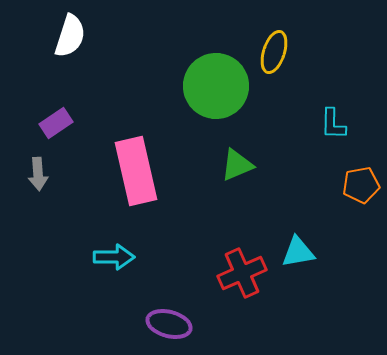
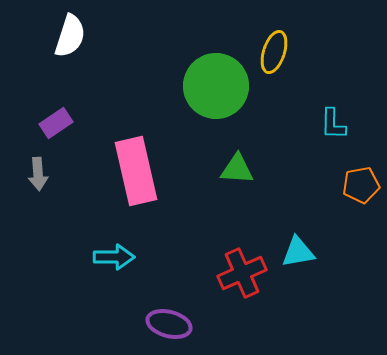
green triangle: moved 4 px down; rotated 27 degrees clockwise
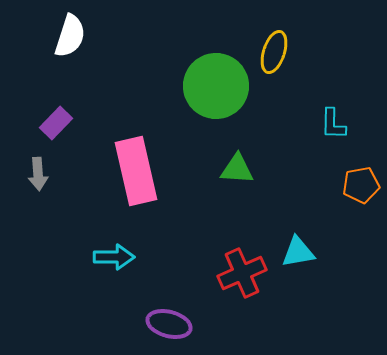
purple rectangle: rotated 12 degrees counterclockwise
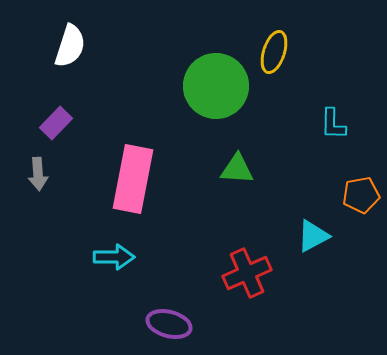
white semicircle: moved 10 px down
pink rectangle: moved 3 px left, 8 px down; rotated 24 degrees clockwise
orange pentagon: moved 10 px down
cyan triangle: moved 15 px right, 16 px up; rotated 18 degrees counterclockwise
red cross: moved 5 px right
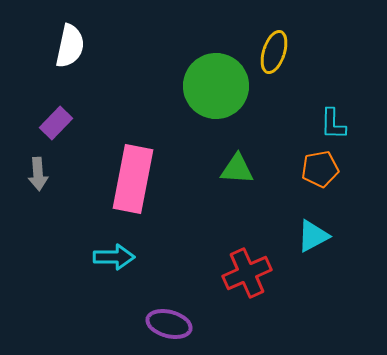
white semicircle: rotated 6 degrees counterclockwise
orange pentagon: moved 41 px left, 26 px up
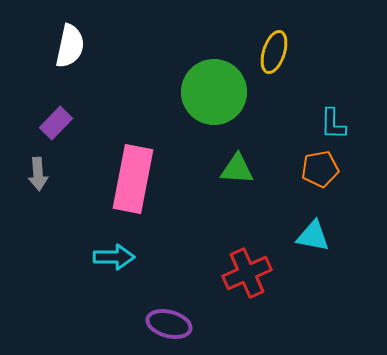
green circle: moved 2 px left, 6 px down
cyan triangle: rotated 39 degrees clockwise
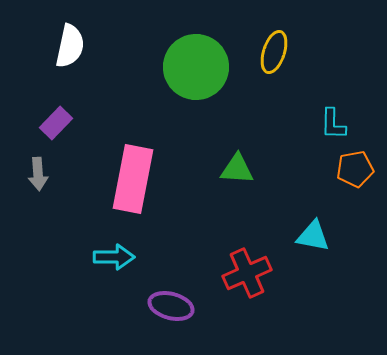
green circle: moved 18 px left, 25 px up
orange pentagon: moved 35 px right
purple ellipse: moved 2 px right, 18 px up
